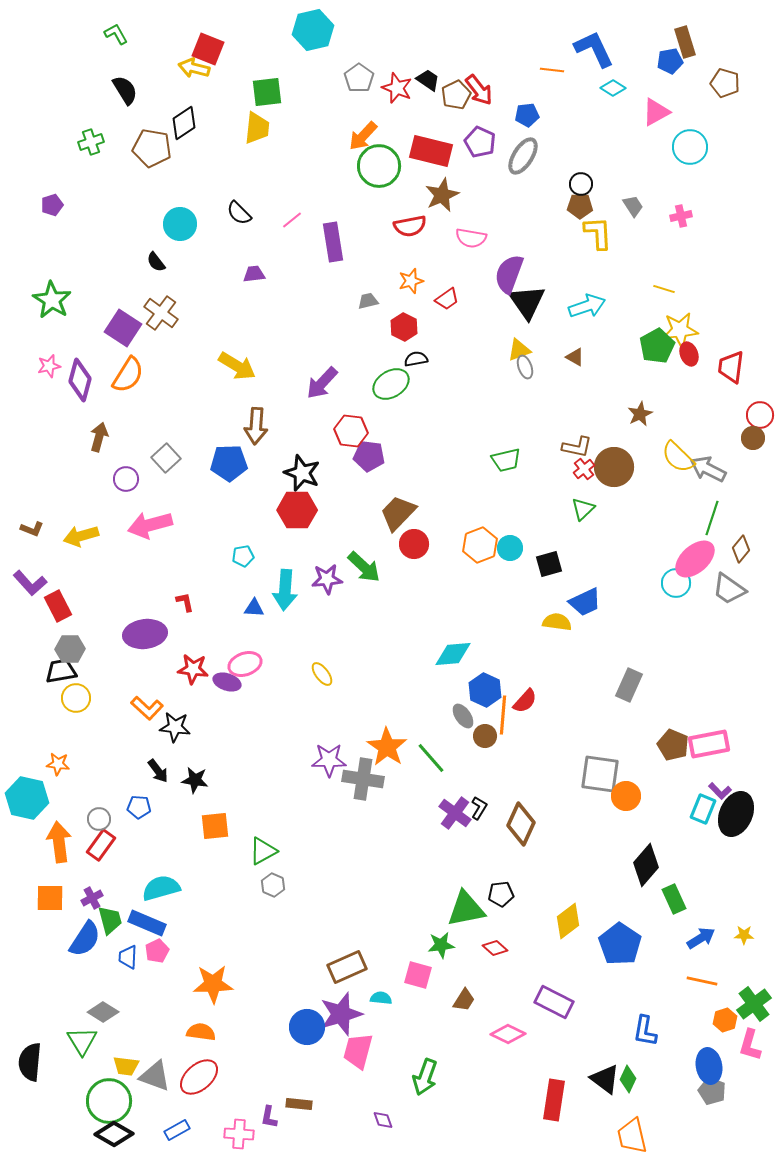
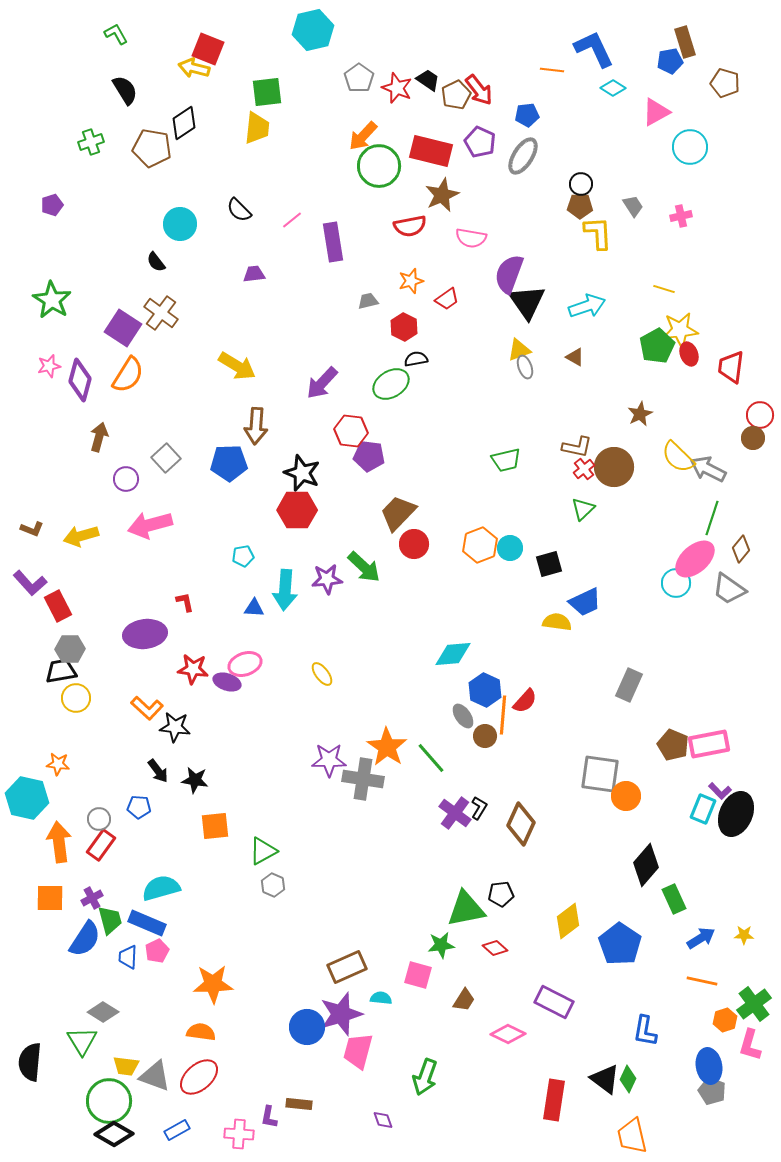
black semicircle at (239, 213): moved 3 px up
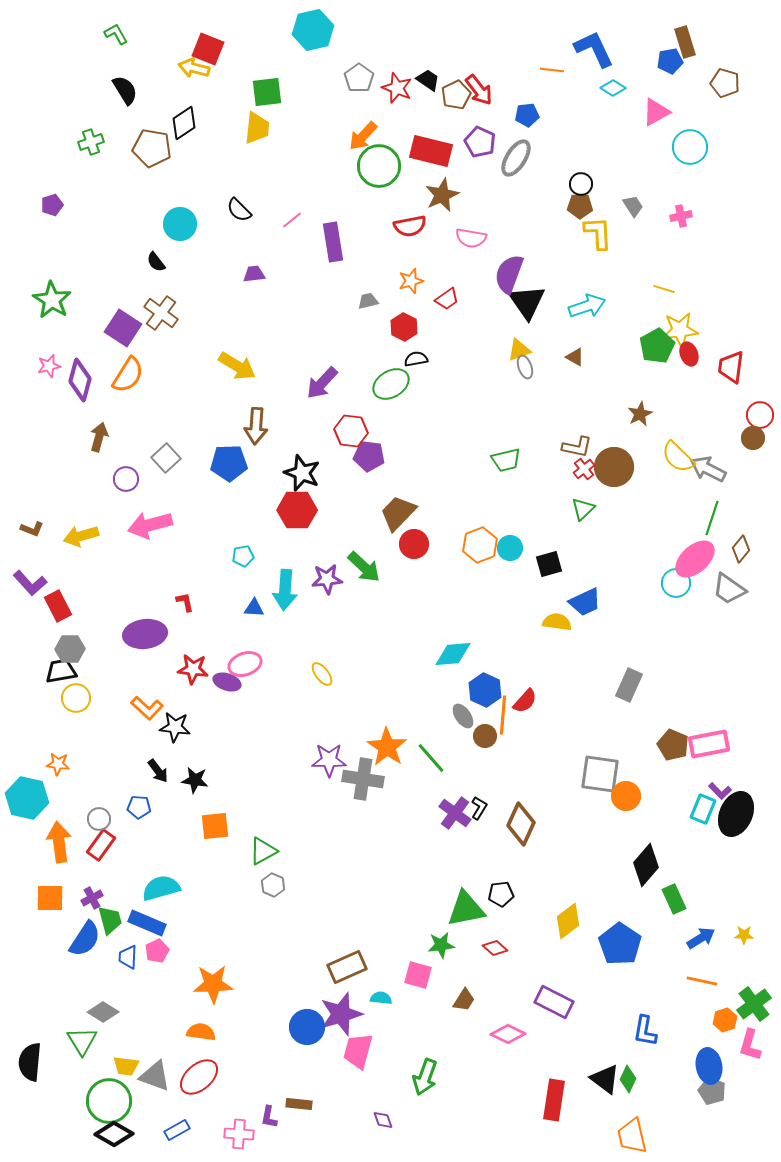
gray ellipse at (523, 156): moved 7 px left, 2 px down
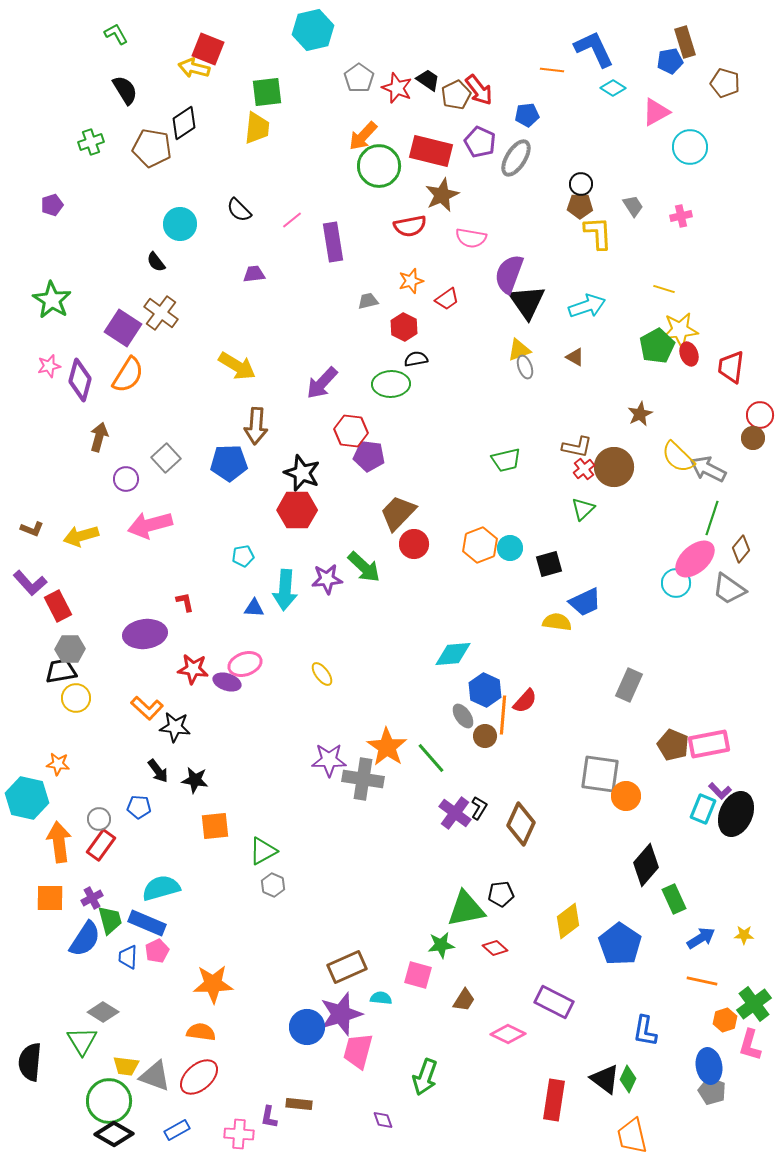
green ellipse at (391, 384): rotated 30 degrees clockwise
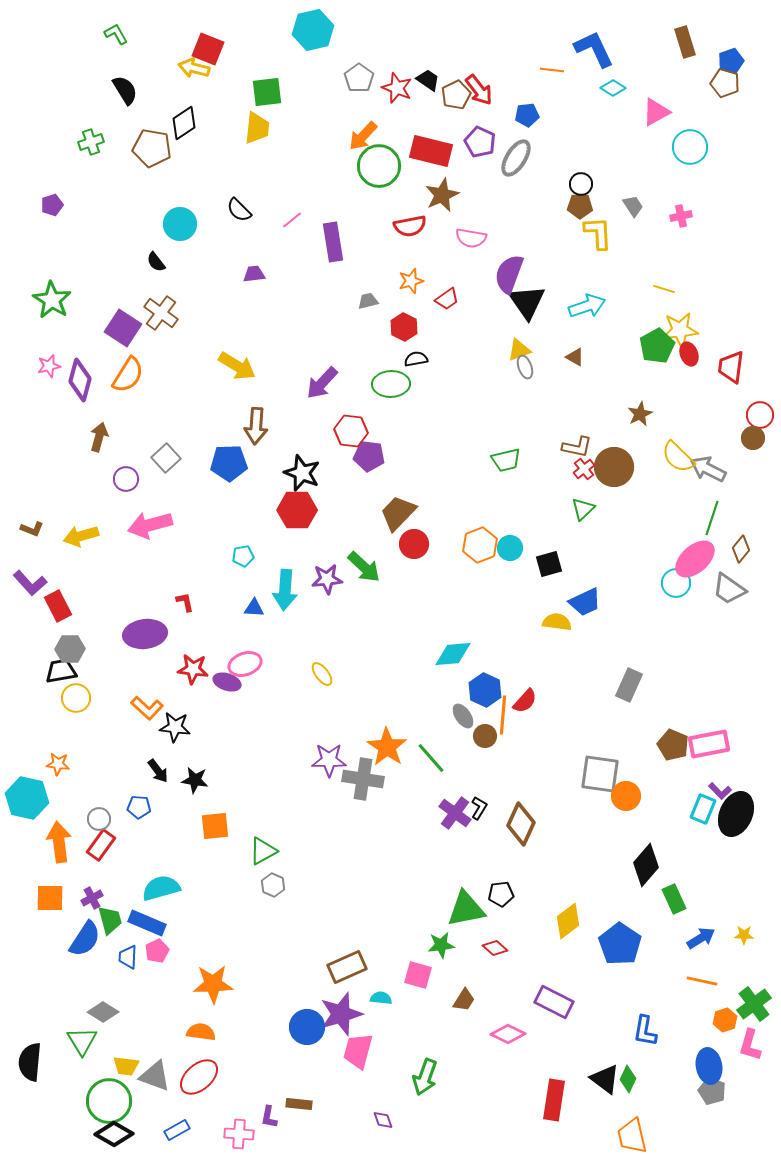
blue pentagon at (670, 61): moved 61 px right; rotated 10 degrees counterclockwise
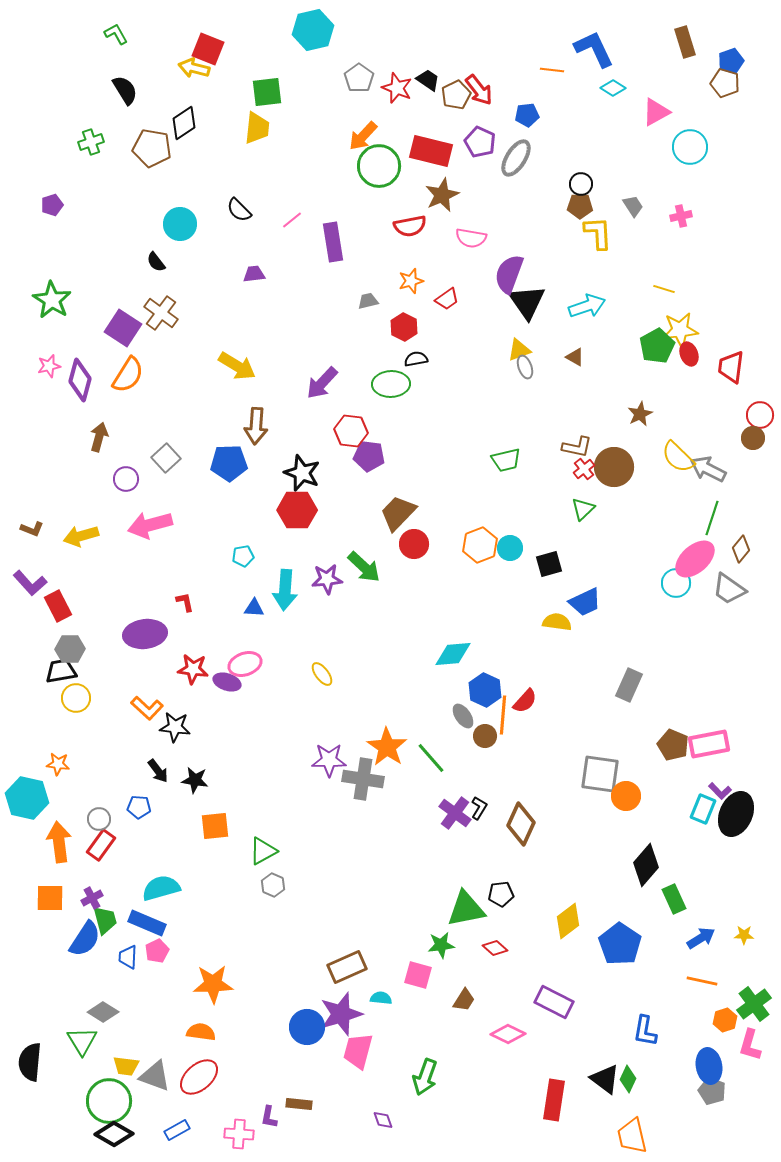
green trapezoid at (110, 920): moved 5 px left
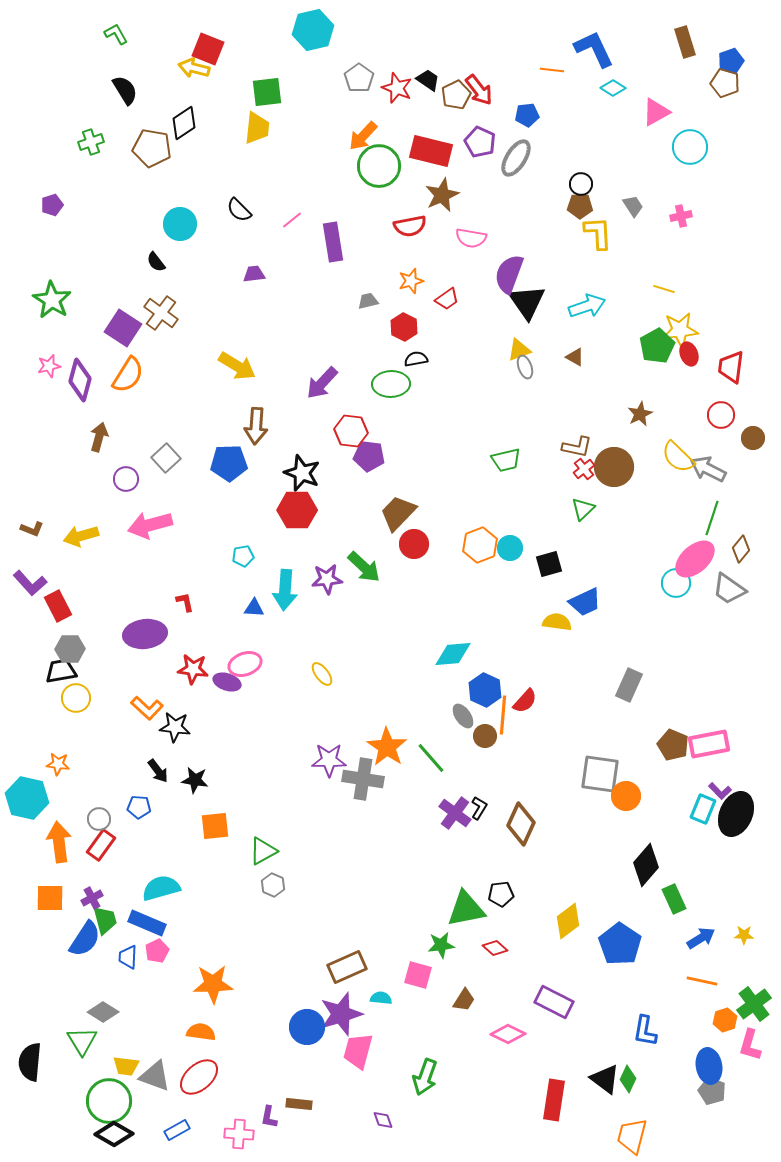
red circle at (760, 415): moved 39 px left
orange trapezoid at (632, 1136): rotated 27 degrees clockwise
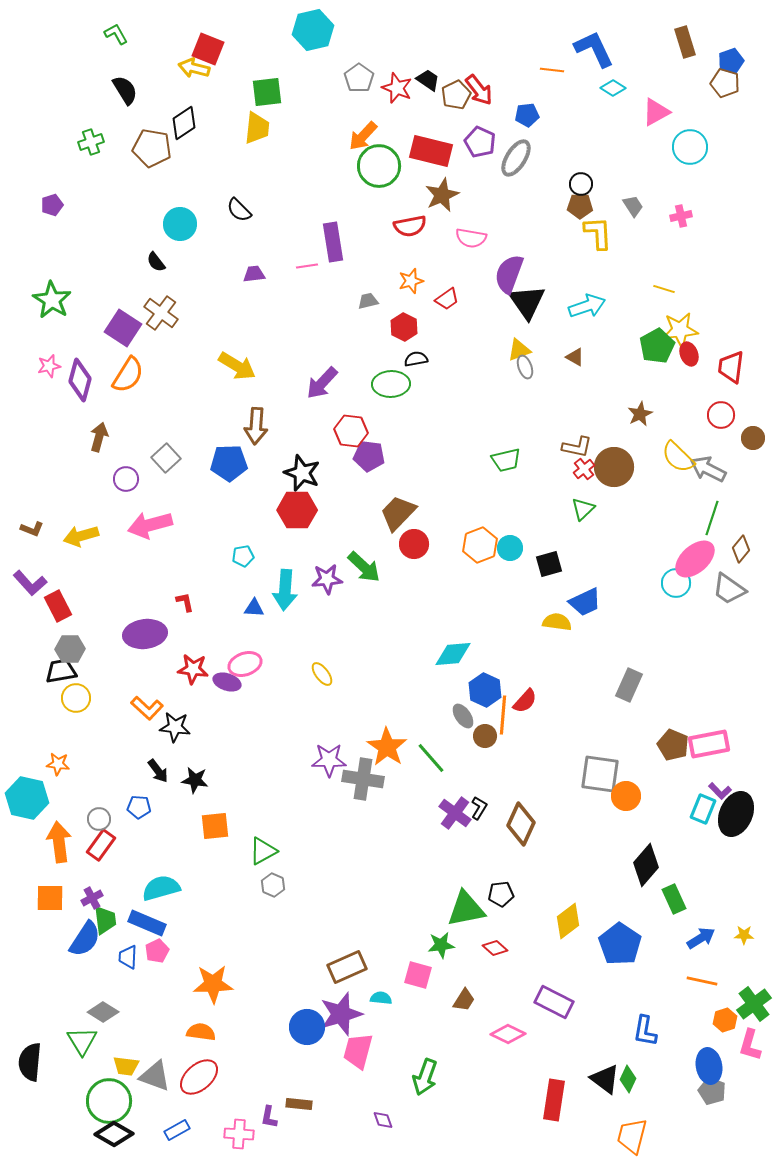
pink line at (292, 220): moved 15 px right, 46 px down; rotated 30 degrees clockwise
green trapezoid at (105, 920): rotated 8 degrees clockwise
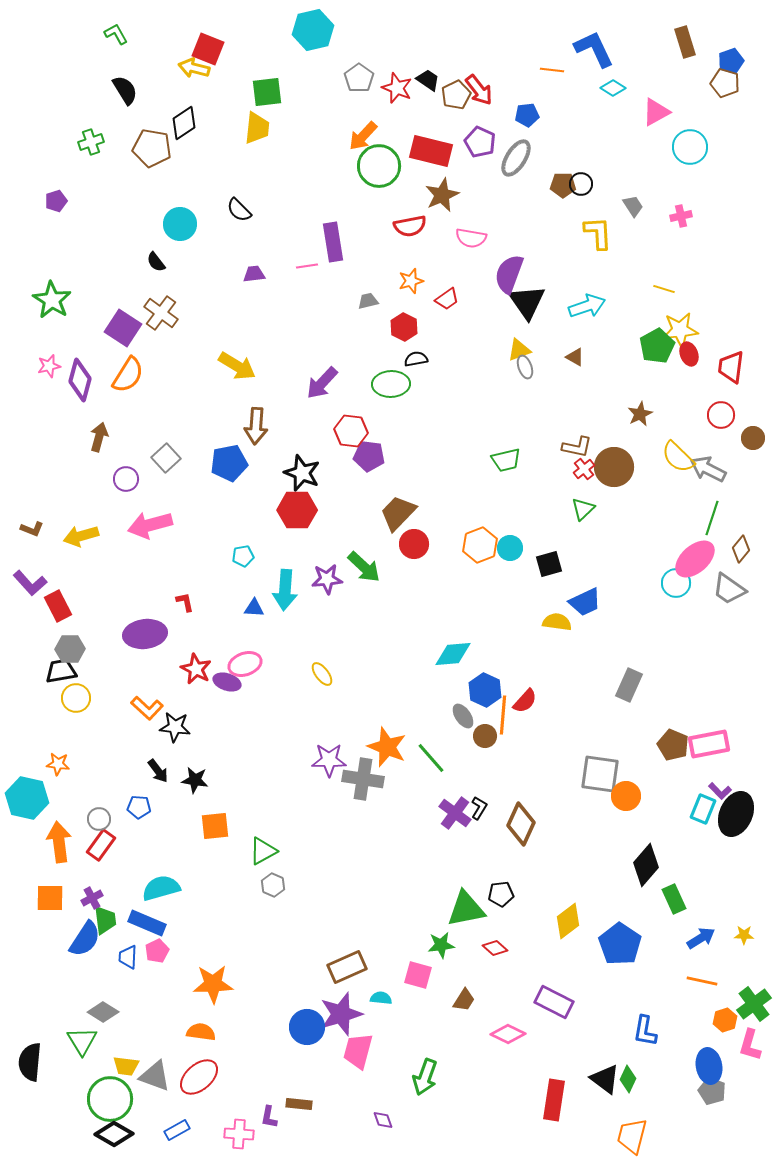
purple pentagon at (52, 205): moved 4 px right, 4 px up
brown pentagon at (580, 206): moved 17 px left, 21 px up
blue pentagon at (229, 463): rotated 9 degrees counterclockwise
red star at (193, 669): moved 3 px right; rotated 20 degrees clockwise
orange star at (387, 747): rotated 12 degrees counterclockwise
green circle at (109, 1101): moved 1 px right, 2 px up
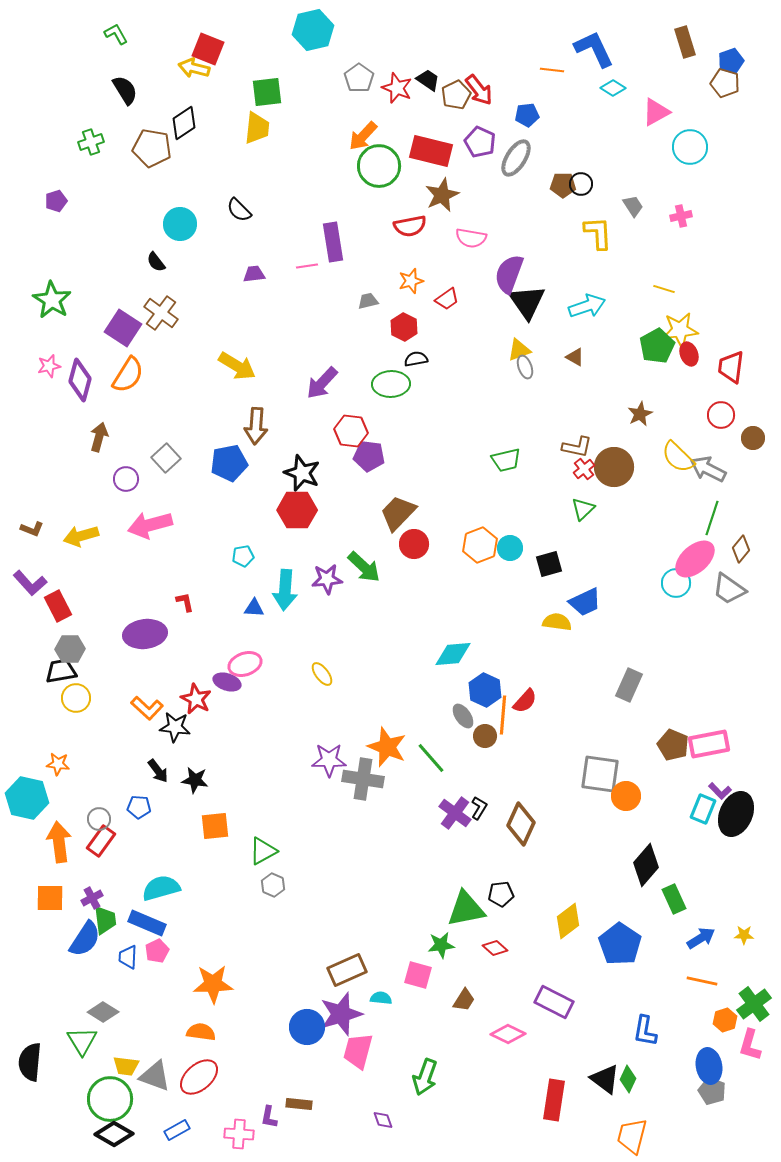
red star at (196, 669): moved 30 px down
red rectangle at (101, 845): moved 4 px up
brown rectangle at (347, 967): moved 3 px down
